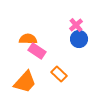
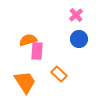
pink cross: moved 10 px up
orange semicircle: moved 1 px down; rotated 18 degrees counterclockwise
pink rectangle: rotated 60 degrees clockwise
orange trapezoid: rotated 75 degrees counterclockwise
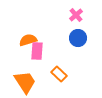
blue circle: moved 1 px left, 1 px up
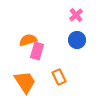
blue circle: moved 1 px left, 2 px down
pink rectangle: rotated 12 degrees clockwise
orange rectangle: moved 3 px down; rotated 21 degrees clockwise
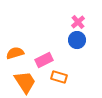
pink cross: moved 2 px right, 7 px down
orange semicircle: moved 13 px left, 13 px down
pink rectangle: moved 7 px right, 9 px down; rotated 48 degrees clockwise
orange rectangle: rotated 49 degrees counterclockwise
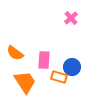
pink cross: moved 7 px left, 4 px up
blue circle: moved 5 px left, 27 px down
orange semicircle: rotated 126 degrees counterclockwise
pink rectangle: rotated 60 degrees counterclockwise
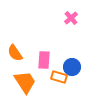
orange semicircle: rotated 18 degrees clockwise
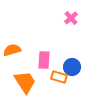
orange semicircle: moved 3 px left, 3 px up; rotated 108 degrees clockwise
